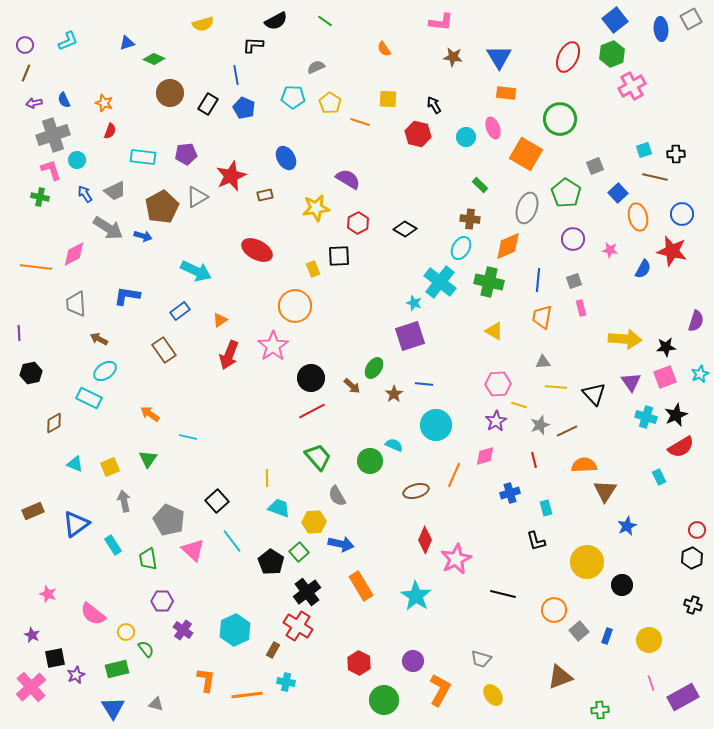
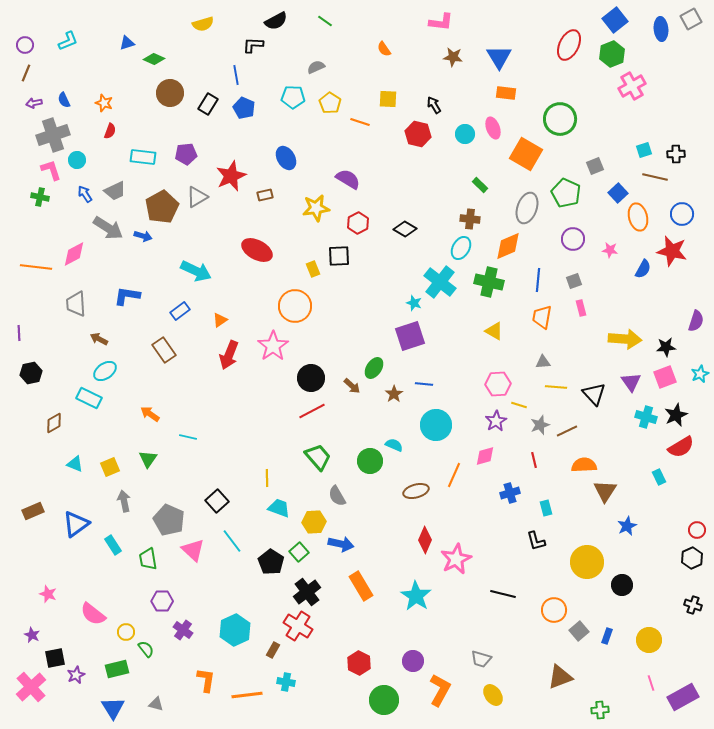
red ellipse at (568, 57): moved 1 px right, 12 px up
cyan circle at (466, 137): moved 1 px left, 3 px up
green pentagon at (566, 193): rotated 8 degrees counterclockwise
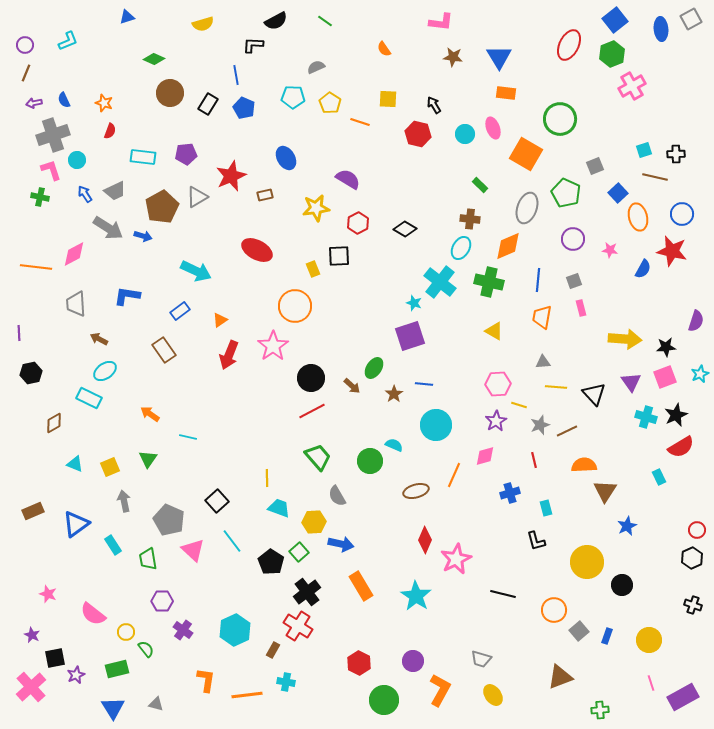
blue triangle at (127, 43): moved 26 px up
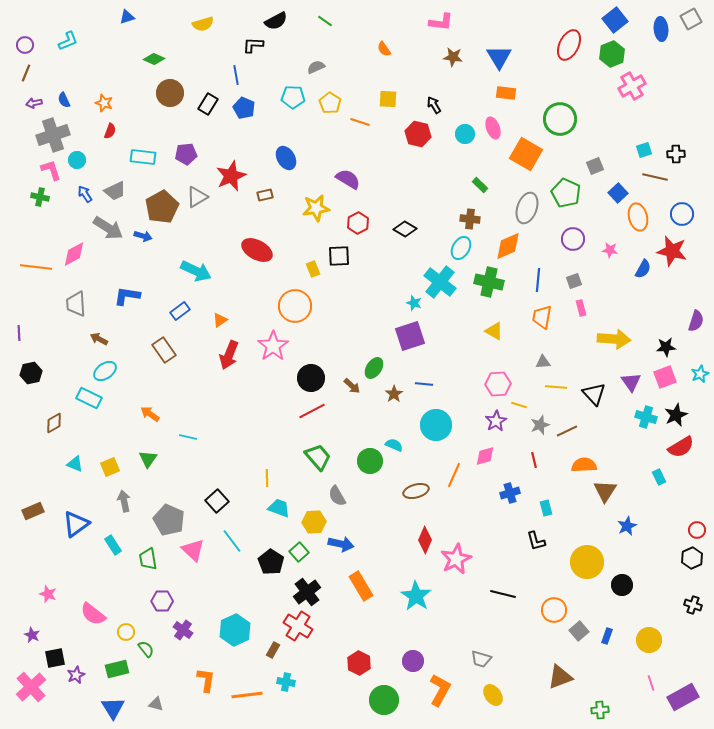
yellow arrow at (625, 339): moved 11 px left
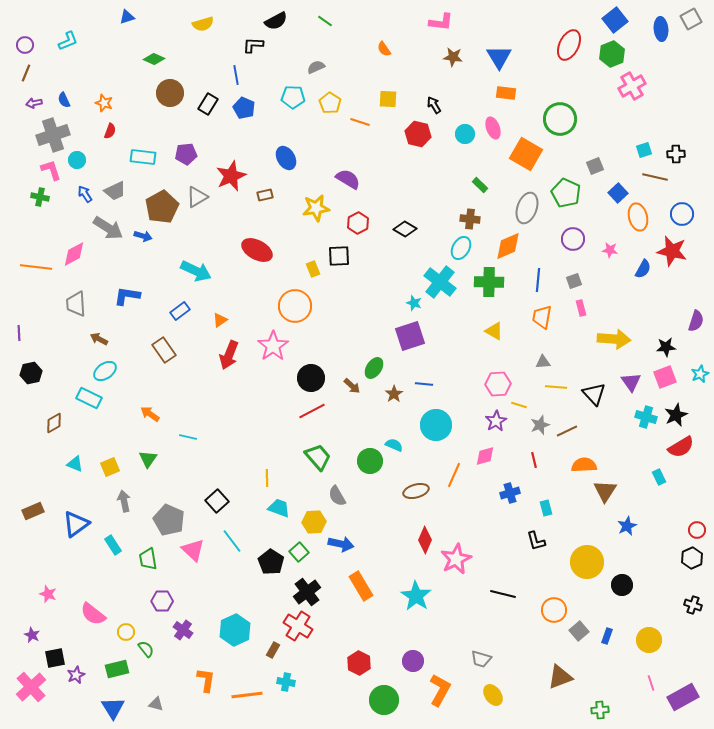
green cross at (489, 282): rotated 12 degrees counterclockwise
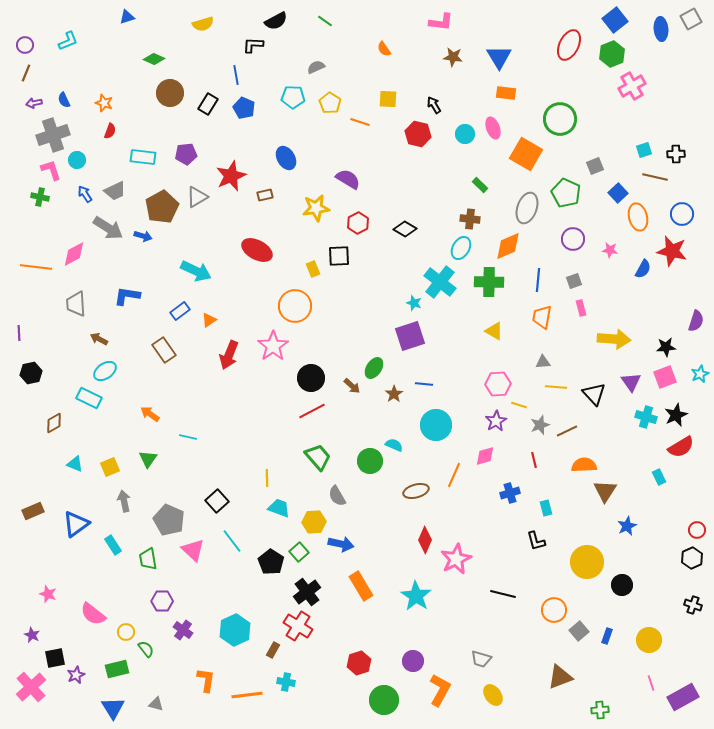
orange triangle at (220, 320): moved 11 px left
red hexagon at (359, 663): rotated 15 degrees clockwise
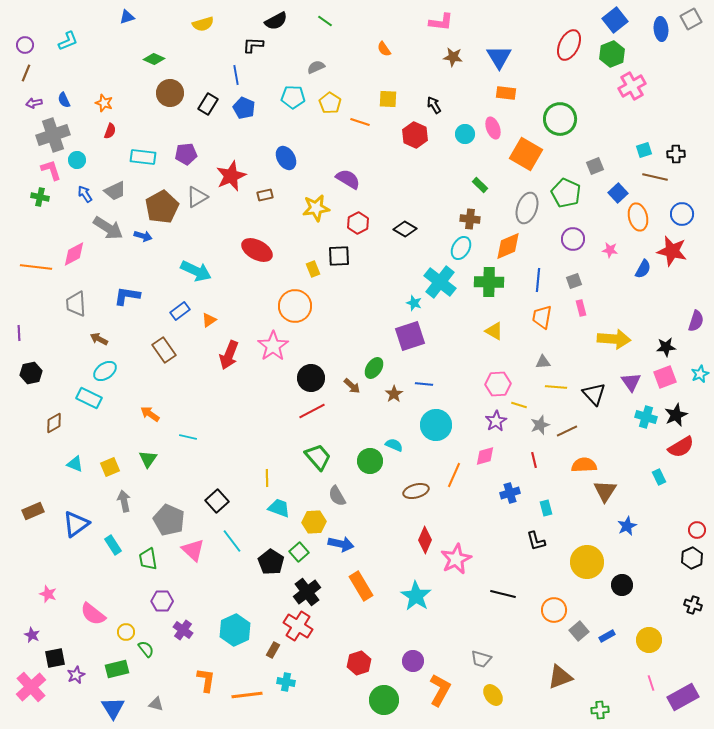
red hexagon at (418, 134): moved 3 px left, 1 px down; rotated 10 degrees clockwise
blue rectangle at (607, 636): rotated 42 degrees clockwise
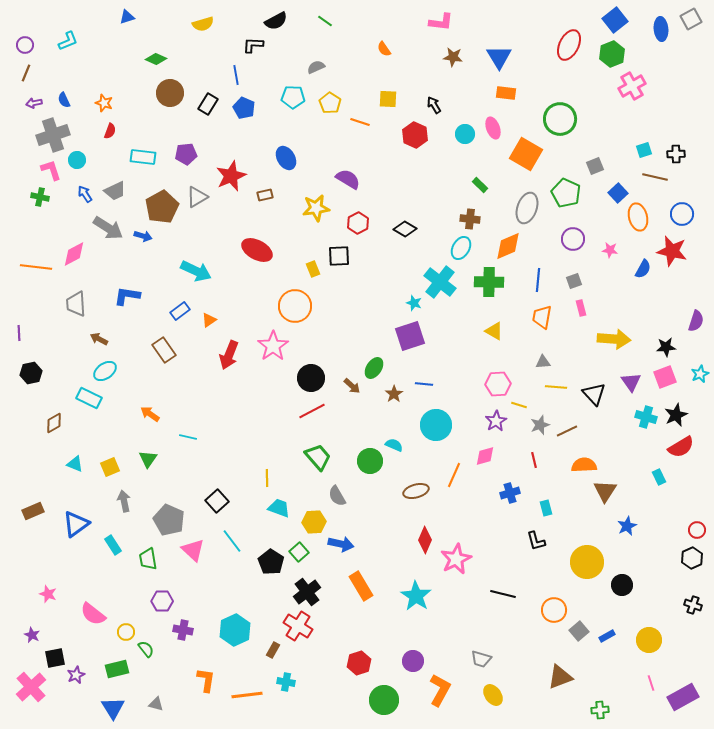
green diamond at (154, 59): moved 2 px right
purple cross at (183, 630): rotated 24 degrees counterclockwise
